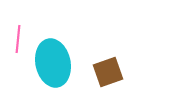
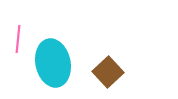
brown square: rotated 24 degrees counterclockwise
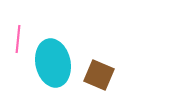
brown square: moved 9 px left, 3 px down; rotated 24 degrees counterclockwise
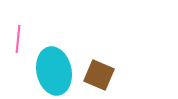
cyan ellipse: moved 1 px right, 8 px down
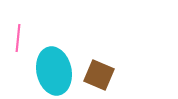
pink line: moved 1 px up
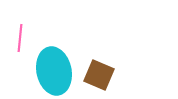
pink line: moved 2 px right
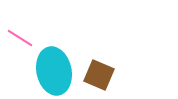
pink line: rotated 64 degrees counterclockwise
